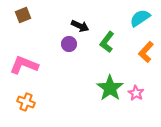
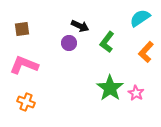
brown square: moved 1 px left, 14 px down; rotated 14 degrees clockwise
purple circle: moved 1 px up
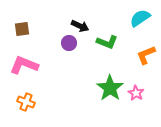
green L-shape: rotated 105 degrees counterclockwise
orange L-shape: moved 3 px down; rotated 25 degrees clockwise
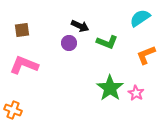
brown square: moved 1 px down
orange cross: moved 13 px left, 8 px down
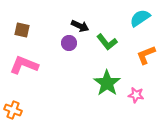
brown square: rotated 21 degrees clockwise
green L-shape: rotated 30 degrees clockwise
green star: moved 3 px left, 5 px up
pink star: moved 2 px down; rotated 21 degrees counterclockwise
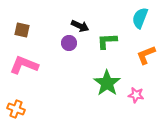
cyan semicircle: rotated 35 degrees counterclockwise
green L-shape: moved 1 px up; rotated 125 degrees clockwise
orange cross: moved 3 px right, 1 px up
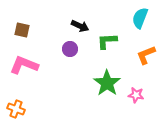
purple circle: moved 1 px right, 6 px down
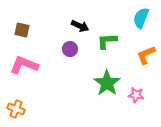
cyan semicircle: moved 1 px right
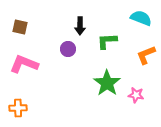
cyan semicircle: rotated 90 degrees clockwise
black arrow: rotated 66 degrees clockwise
brown square: moved 2 px left, 3 px up
purple circle: moved 2 px left
pink L-shape: moved 1 px up
orange cross: moved 2 px right, 1 px up; rotated 24 degrees counterclockwise
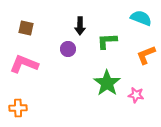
brown square: moved 6 px right, 1 px down
